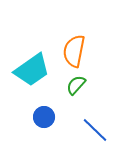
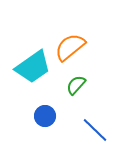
orange semicircle: moved 4 px left, 4 px up; rotated 40 degrees clockwise
cyan trapezoid: moved 1 px right, 3 px up
blue circle: moved 1 px right, 1 px up
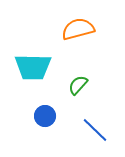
orange semicircle: moved 8 px right, 18 px up; rotated 24 degrees clockwise
cyan trapezoid: rotated 36 degrees clockwise
green semicircle: moved 2 px right
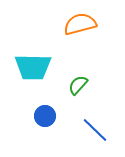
orange semicircle: moved 2 px right, 5 px up
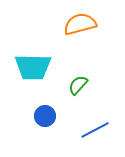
blue line: rotated 72 degrees counterclockwise
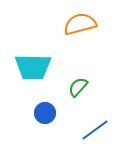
green semicircle: moved 2 px down
blue circle: moved 3 px up
blue line: rotated 8 degrees counterclockwise
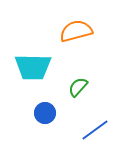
orange semicircle: moved 4 px left, 7 px down
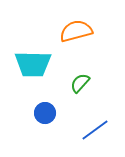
cyan trapezoid: moved 3 px up
green semicircle: moved 2 px right, 4 px up
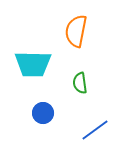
orange semicircle: rotated 64 degrees counterclockwise
green semicircle: rotated 50 degrees counterclockwise
blue circle: moved 2 px left
